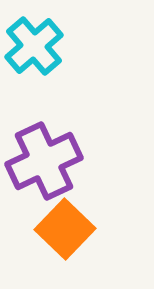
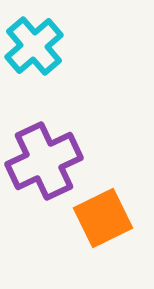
orange square: moved 38 px right, 11 px up; rotated 20 degrees clockwise
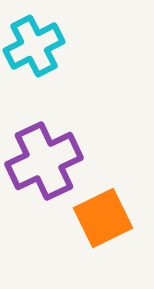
cyan cross: rotated 14 degrees clockwise
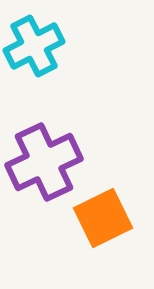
purple cross: moved 1 px down
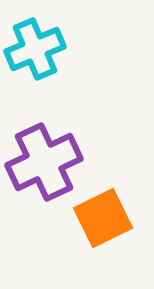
cyan cross: moved 1 px right, 3 px down; rotated 4 degrees clockwise
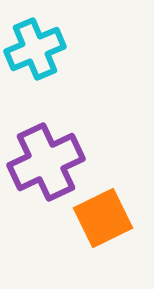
purple cross: moved 2 px right
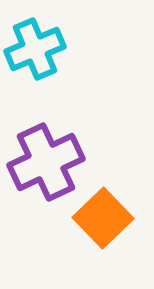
orange square: rotated 18 degrees counterclockwise
